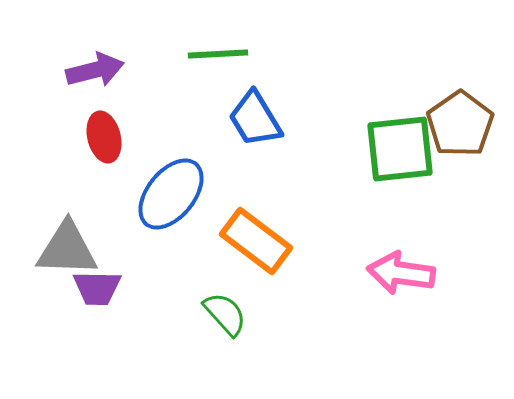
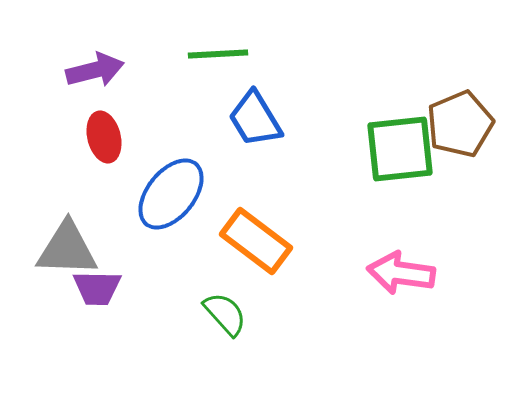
brown pentagon: rotated 12 degrees clockwise
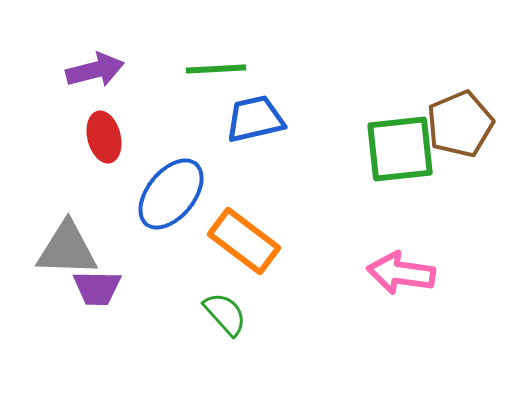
green line: moved 2 px left, 15 px down
blue trapezoid: rotated 108 degrees clockwise
orange rectangle: moved 12 px left
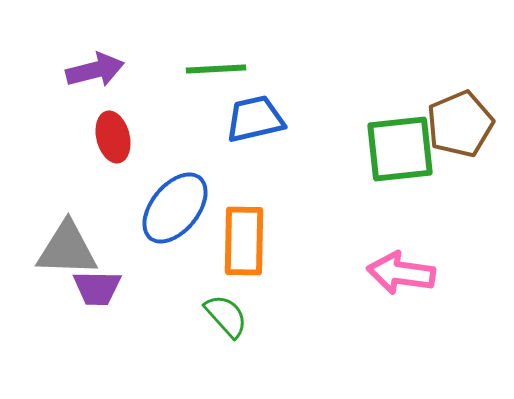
red ellipse: moved 9 px right
blue ellipse: moved 4 px right, 14 px down
orange rectangle: rotated 54 degrees clockwise
green semicircle: moved 1 px right, 2 px down
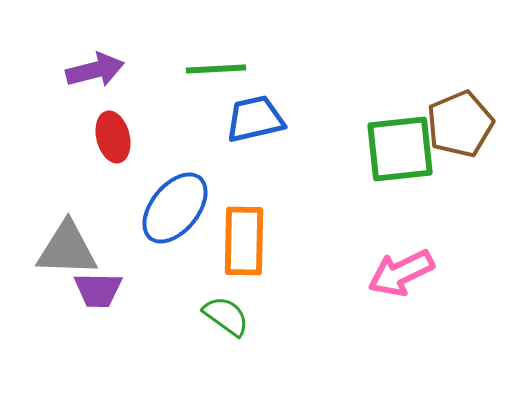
pink arrow: rotated 34 degrees counterclockwise
purple trapezoid: moved 1 px right, 2 px down
green semicircle: rotated 12 degrees counterclockwise
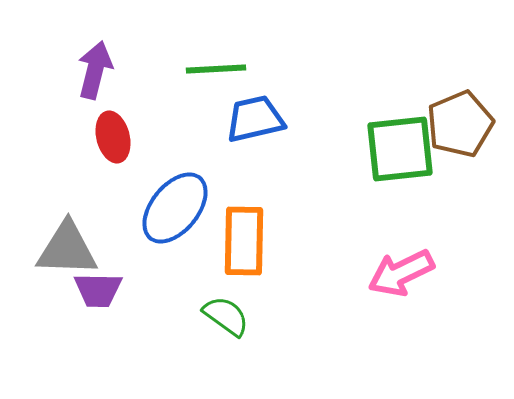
purple arrow: rotated 62 degrees counterclockwise
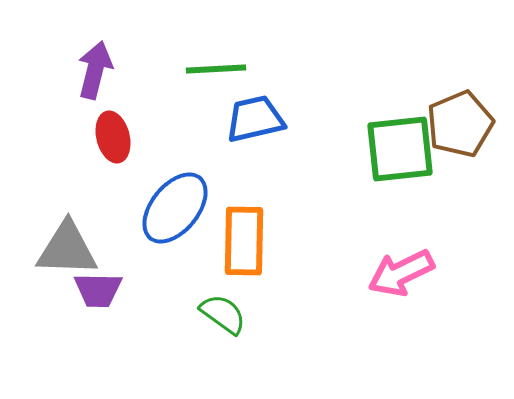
green semicircle: moved 3 px left, 2 px up
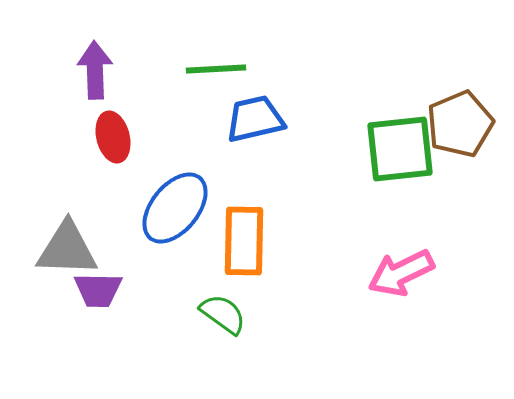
purple arrow: rotated 16 degrees counterclockwise
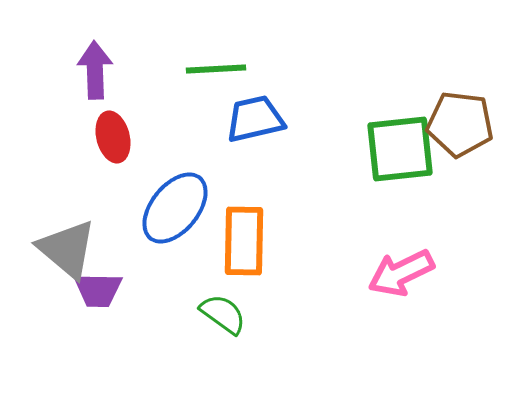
brown pentagon: rotated 30 degrees clockwise
gray triangle: rotated 38 degrees clockwise
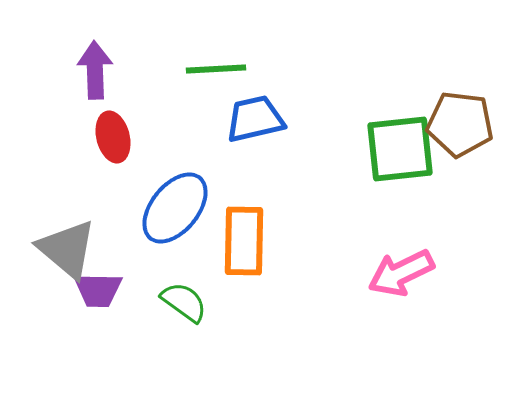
green semicircle: moved 39 px left, 12 px up
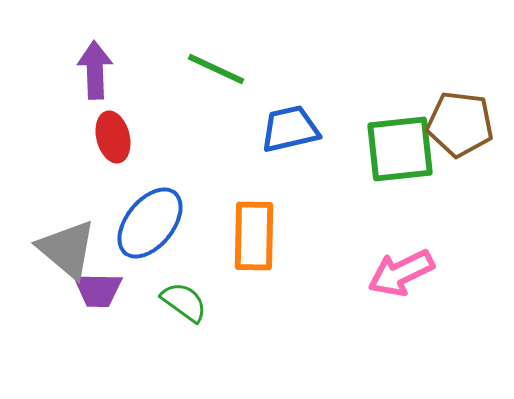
green line: rotated 28 degrees clockwise
blue trapezoid: moved 35 px right, 10 px down
blue ellipse: moved 25 px left, 15 px down
orange rectangle: moved 10 px right, 5 px up
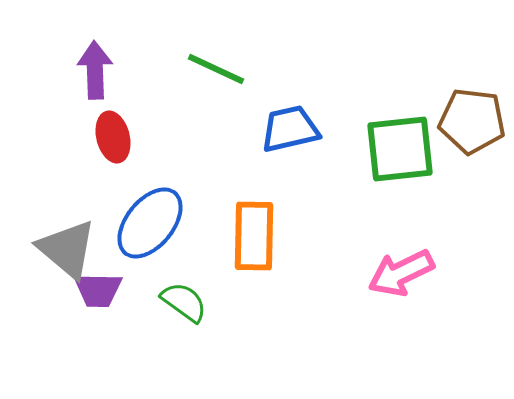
brown pentagon: moved 12 px right, 3 px up
